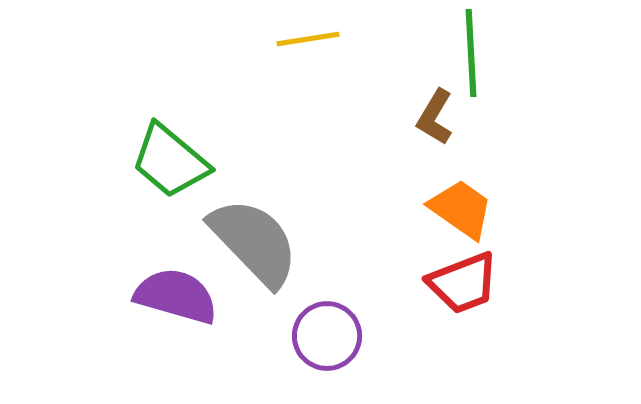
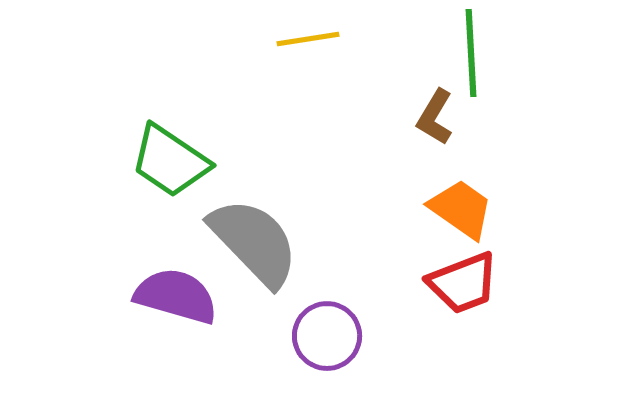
green trapezoid: rotated 6 degrees counterclockwise
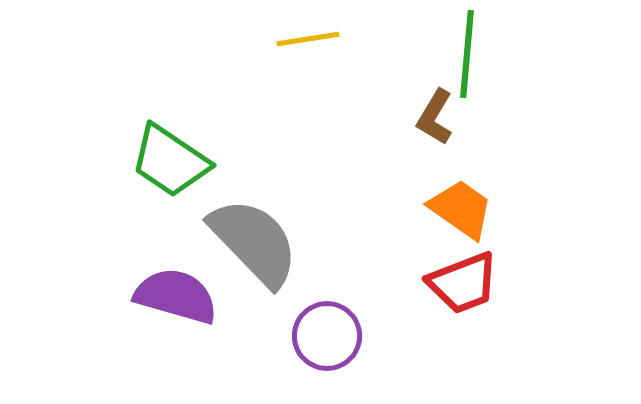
green line: moved 4 px left, 1 px down; rotated 8 degrees clockwise
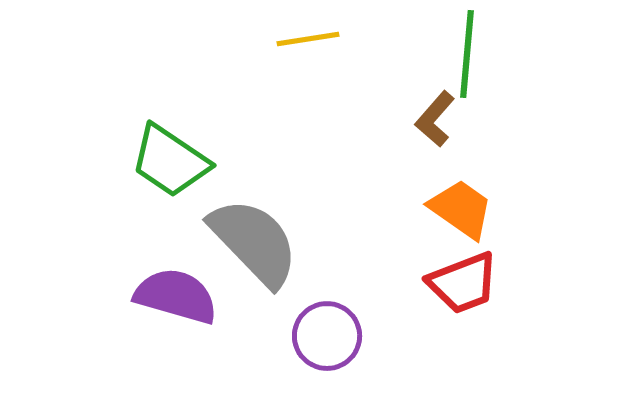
brown L-shape: moved 2 px down; rotated 10 degrees clockwise
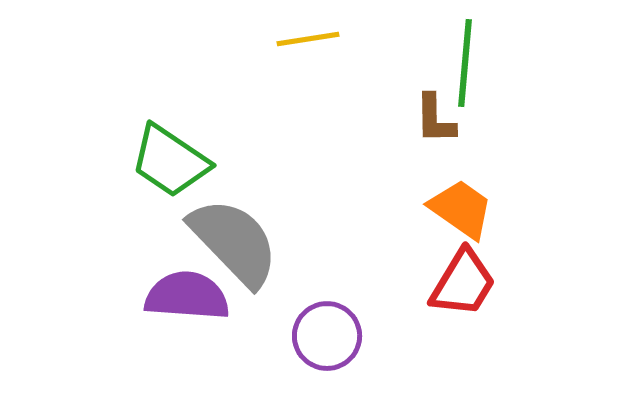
green line: moved 2 px left, 9 px down
brown L-shape: rotated 42 degrees counterclockwise
gray semicircle: moved 20 px left
red trapezoid: rotated 38 degrees counterclockwise
purple semicircle: moved 11 px right; rotated 12 degrees counterclockwise
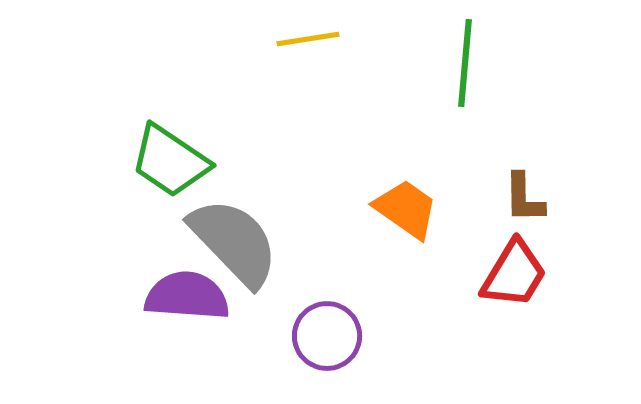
brown L-shape: moved 89 px right, 79 px down
orange trapezoid: moved 55 px left
red trapezoid: moved 51 px right, 9 px up
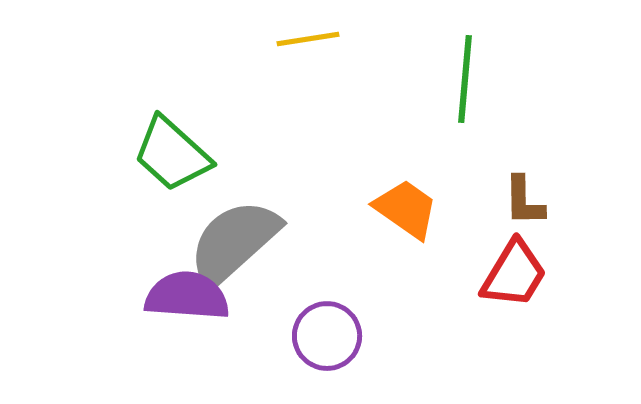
green line: moved 16 px down
green trapezoid: moved 2 px right, 7 px up; rotated 8 degrees clockwise
brown L-shape: moved 3 px down
gray semicircle: rotated 88 degrees counterclockwise
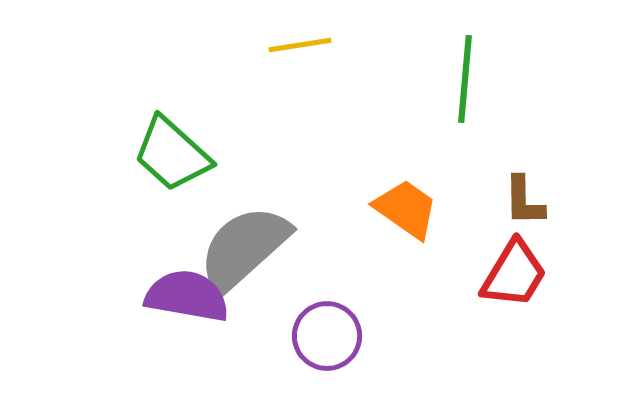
yellow line: moved 8 px left, 6 px down
gray semicircle: moved 10 px right, 6 px down
purple semicircle: rotated 6 degrees clockwise
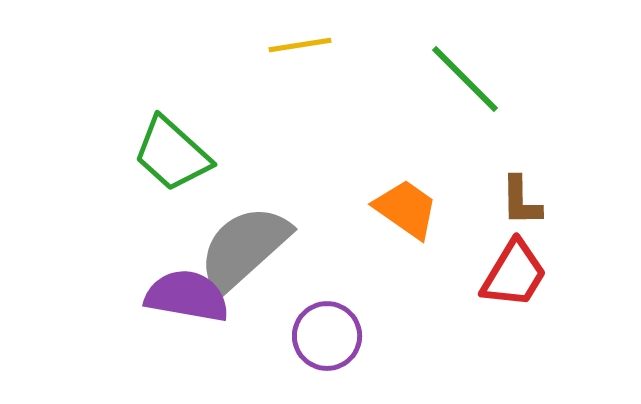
green line: rotated 50 degrees counterclockwise
brown L-shape: moved 3 px left
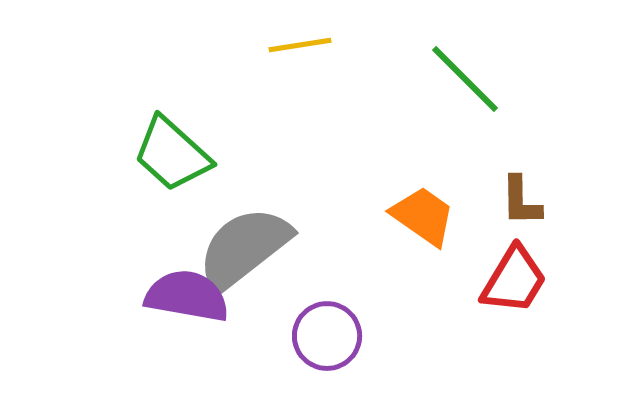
orange trapezoid: moved 17 px right, 7 px down
gray semicircle: rotated 4 degrees clockwise
red trapezoid: moved 6 px down
